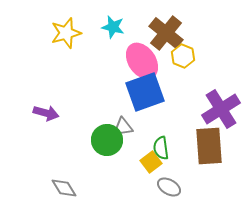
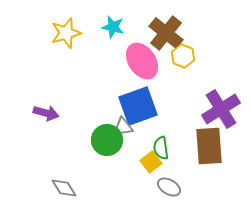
blue square: moved 7 px left, 14 px down
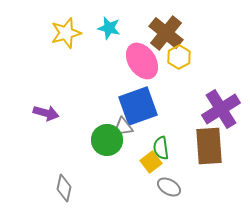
cyan star: moved 4 px left, 1 px down
yellow hexagon: moved 4 px left, 1 px down; rotated 10 degrees clockwise
gray diamond: rotated 44 degrees clockwise
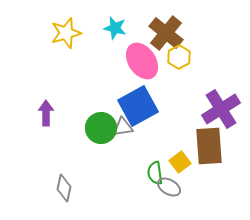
cyan star: moved 6 px right
blue square: rotated 9 degrees counterclockwise
purple arrow: rotated 105 degrees counterclockwise
green circle: moved 6 px left, 12 px up
green semicircle: moved 6 px left, 25 px down
yellow square: moved 29 px right
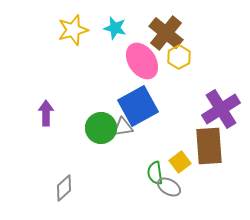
yellow star: moved 7 px right, 3 px up
gray diamond: rotated 36 degrees clockwise
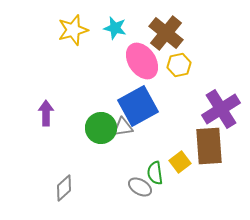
yellow hexagon: moved 8 px down; rotated 15 degrees clockwise
gray ellipse: moved 29 px left
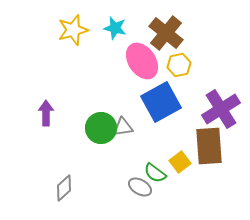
blue square: moved 23 px right, 4 px up
green semicircle: rotated 45 degrees counterclockwise
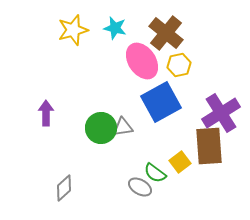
purple cross: moved 4 px down
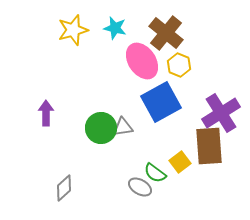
yellow hexagon: rotated 25 degrees counterclockwise
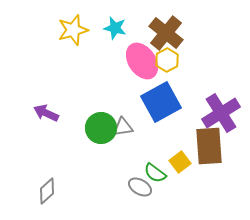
yellow hexagon: moved 12 px left, 5 px up; rotated 10 degrees clockwise
purple arrow: rotated 65 degrees counterclockwise
gray diamond: moved 17 px left, 3 px down
